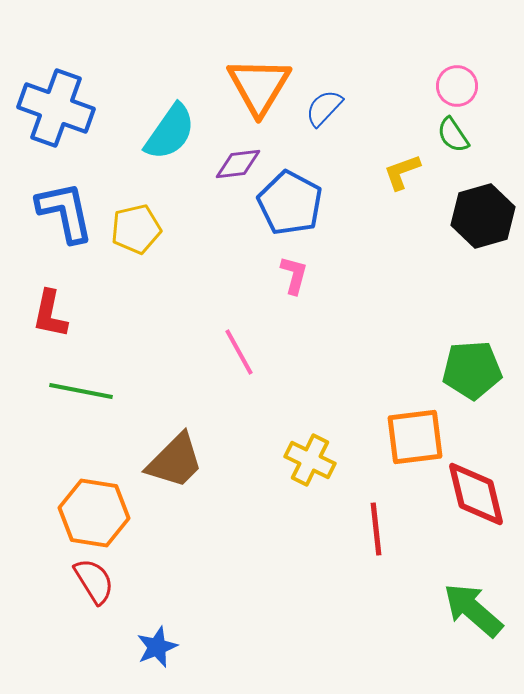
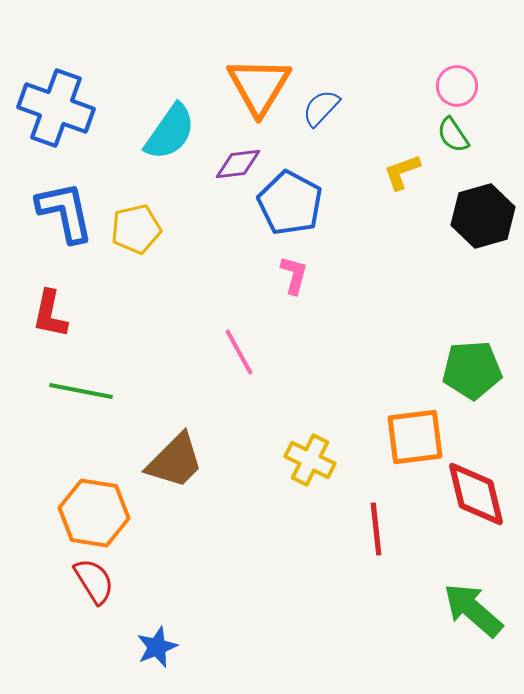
blue semicircle: moved 3 px left
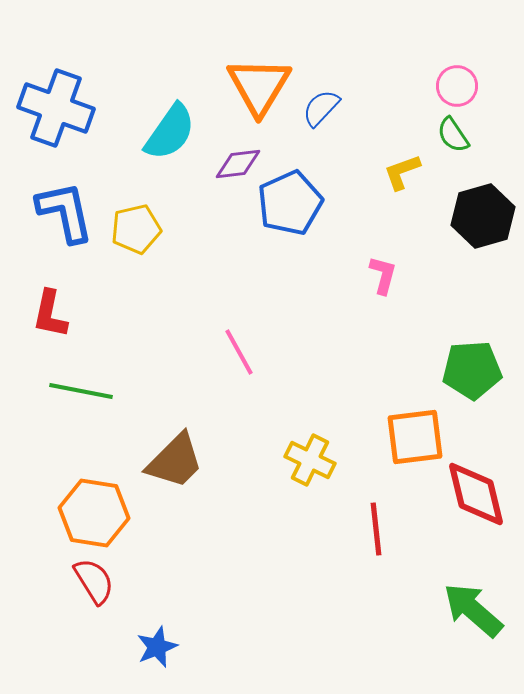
blue pentagon: rotated 20 degrees clockwise
pink L-shape: moved 89 px right
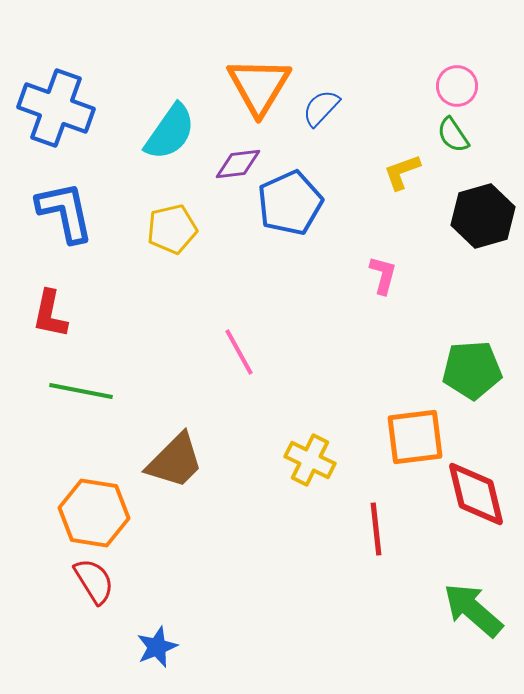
yellow pentagon: moved 36 px right
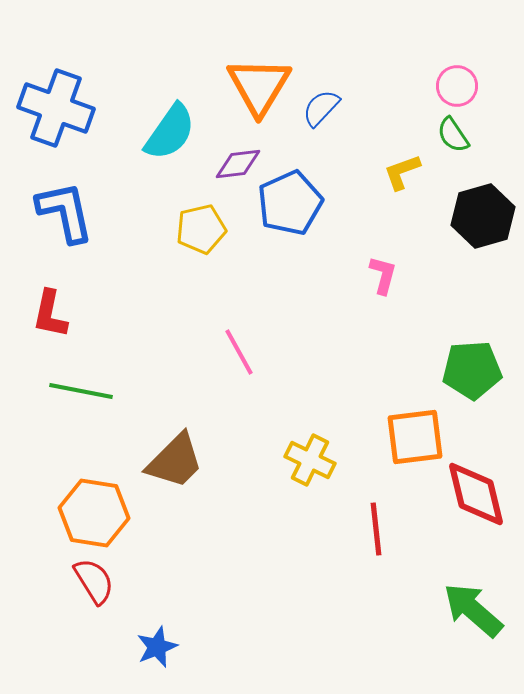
yellow pentagon: moved 29 px right
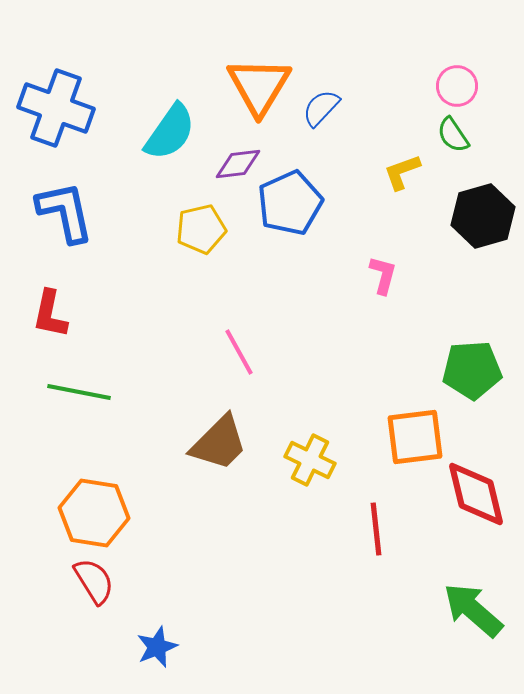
green line: moved 2 px left, 1 px down
brown trapezoid: moved 44 px right, 18 px up
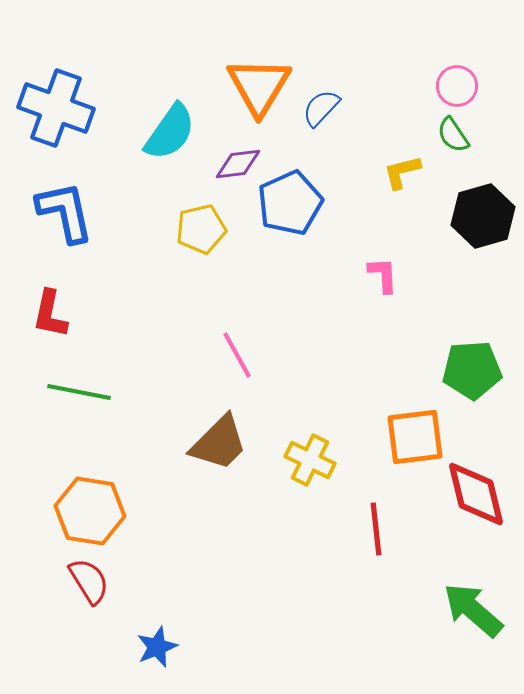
yellow L-shape: rotated 6 degrees clockwise
pink L-shape: rotated 18 degrees counterclockwise
pink line: moved 2 px left, 3 px down
orange hexagon: moved 4 px left, 2 px up
red semicircle: moved 5 px left
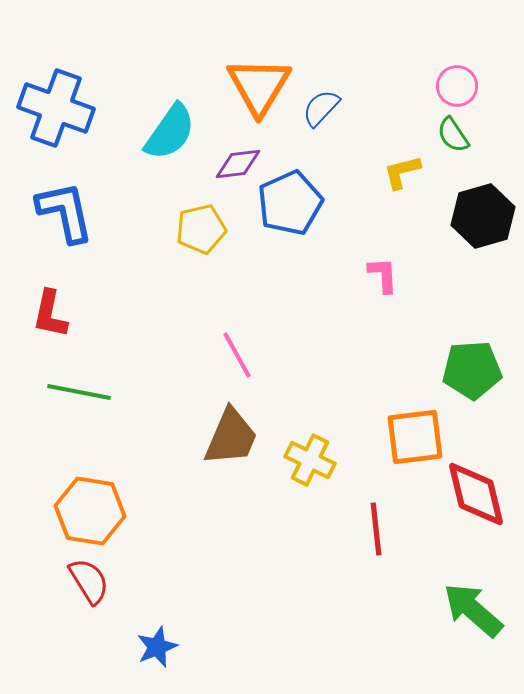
brown trapezoid: moved 12 px right, 6 px up; rotated 22 degrees counterclockwise
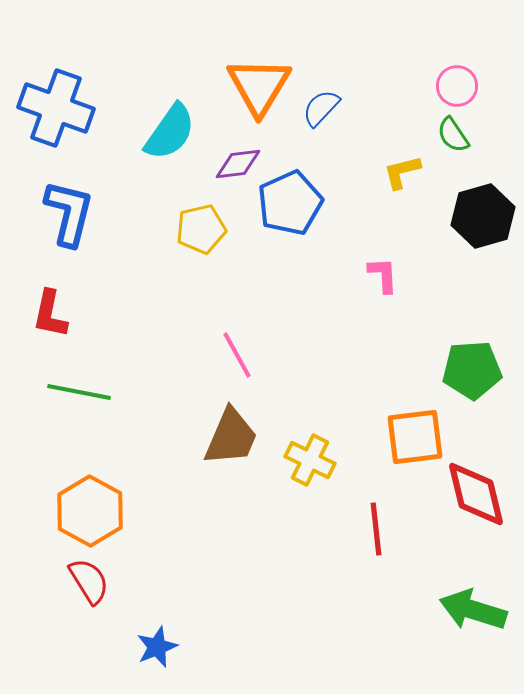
blue L-shape: moved 4 px right, 1 px down; rotated 26 degrees clockwise
orange hexagon: rotated 20 degrees clockwise
green arrow: rotated 24 degrees counterclockwise
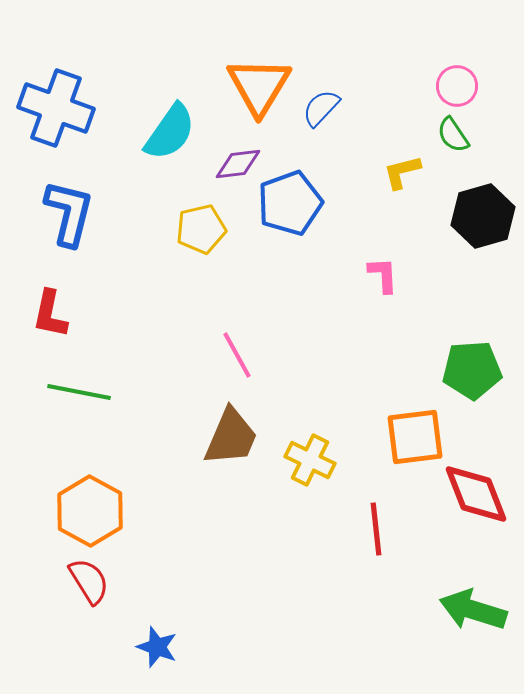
blue pentagon: rotated 4 degrees clockwise
red diamond: rotated 8 degrees counterclockwise
blue star: rotated 30 degrees counterclockwise
